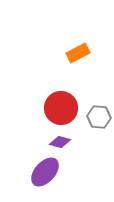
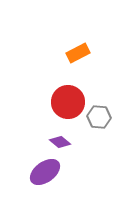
red circle: moved 7 px right, 6 px up
purple diamond: rotated 25 degrees clockwise
purple ellipse: rotated 12 degrees clockwise
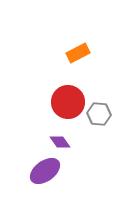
gray hexagon: moved 3 px up
purple diamond: rotated 15 degrees clockwise
purple ellipse: moved 1 px up
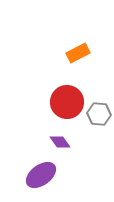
red circle: moved 1 px left
purple ellipse: moved 4 px left, 4 px down
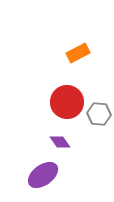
purple ellipse: moved 2 px right
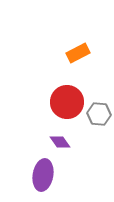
purple ellipse: rotated 44 degrees counterclockwise
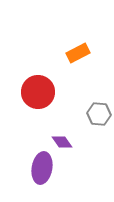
red circle: moved 29 px left, 10 px up
purple diamond: moved 2 px right
purple ellipse: moved 1 px left, 7 px up
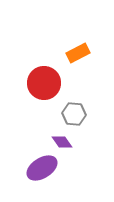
red circle: moved 6 px right, 9 px up
gray hexagon: moved 25 px left
purple ellipse: rotated 48 degrees clockwise
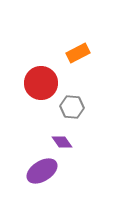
red circle: moved 3 px left
gray hexagon: moved 2 px left, 7 px up
purple ellipse: moved 3 px down
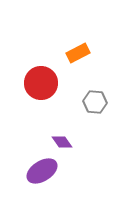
gray hexagon: moved 23 px right, 5 px up
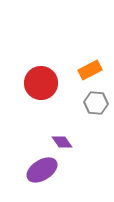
orange rectangle: moved 12 px right, 17 px down
gray hexagon: moved 1 px right, 1 px down
purple ellipse: moved 1 px up
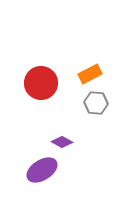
orange rectangle: moved 4 px down
purple diamond: rotated 25 degrees counterclockwise
